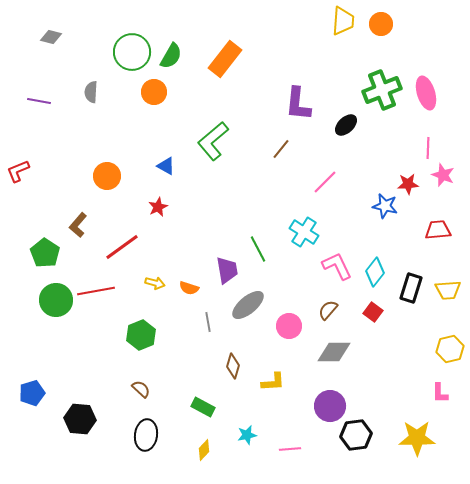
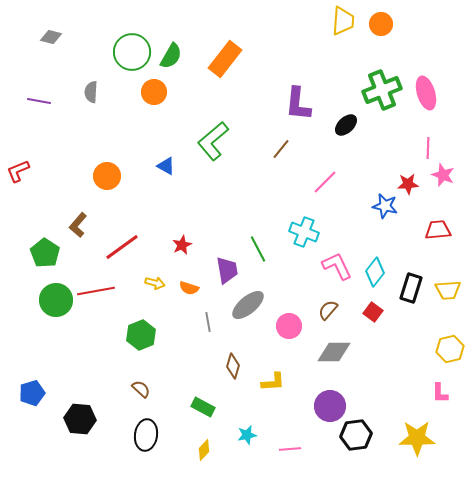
red star at (158, 207): moved 24 px right, 38 px down
cyan cross at (304, 232): rotated 12 degrees counterclockwise
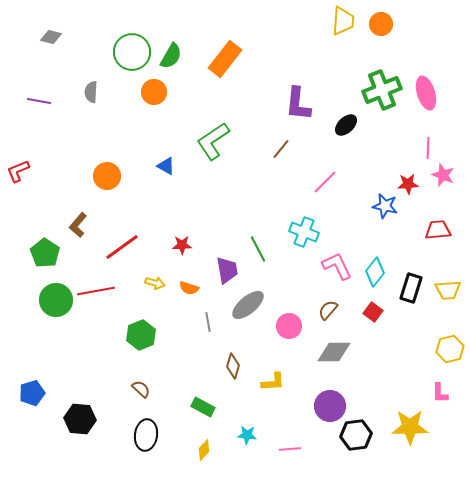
green L-shape at (213, 141): rotated 6 degrees clockwise
red star at (182, 245): rotated 24 degrees clockwise
cyan star at (247, 435): rotated 18 degrees clockwise
yellow star at (417, 438): moved 7 px left, 11 px up
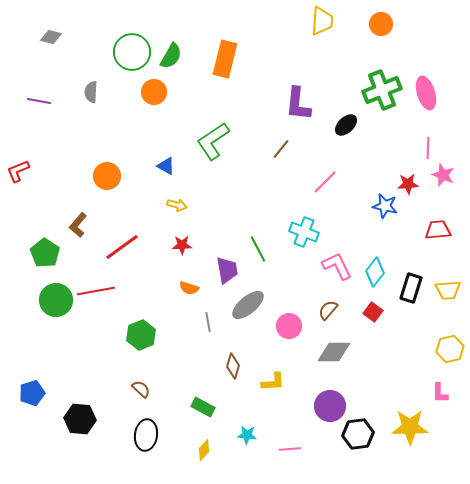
yellow trapezoid at (343, 21): moved 21 px left
orange rectangle at (225, 59): rotated 24 degrees counterclockwise
yellow arrow at (155, 283): moved 22 px right, 78 px up
black hexagon at (356, 435): moved 2 px right, 1 px up
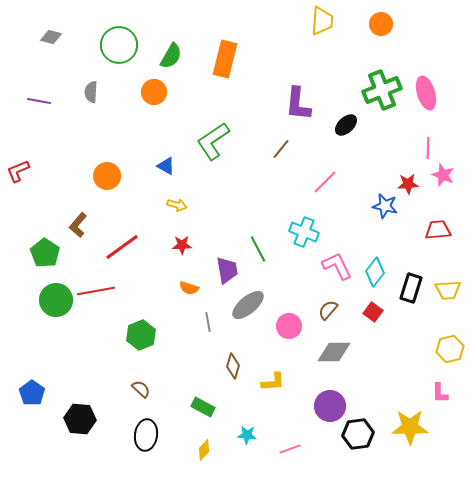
green circle at (132, 52): moved 13 px left, 7 px up
blue pentagon at (32, 393): rotated 20 degrees counterclockwise
pink line at (290, 449): rotated 15 degrees counterclockwise
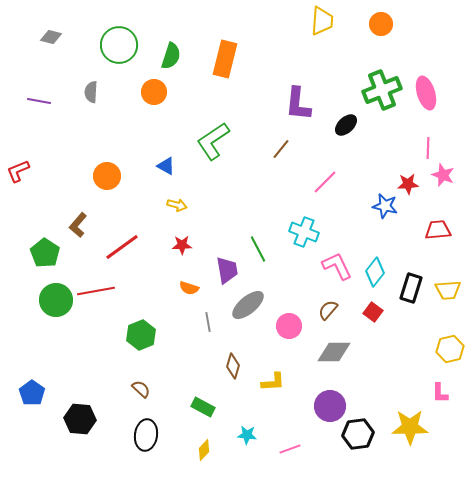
green semicircle at (171, 56): rotated 12 degrees counterclockwise
